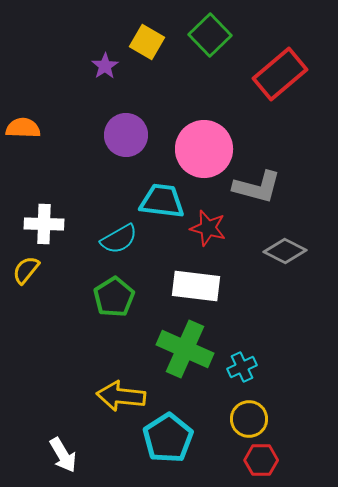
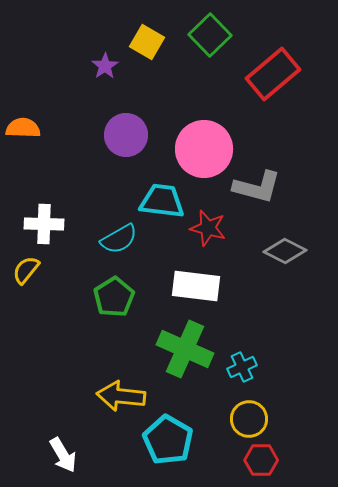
red rectangle: moved 7 px left
cyan pentagon: moved 2 px down; rotated 9 degrees counterclockwise
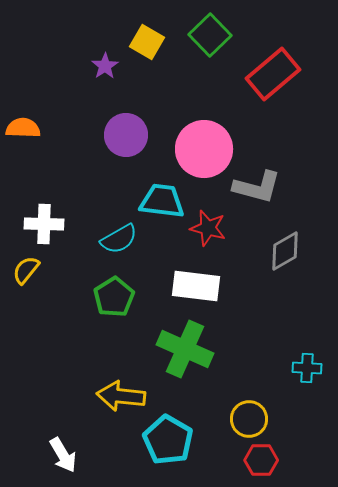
gray diamond: rotated 57 degrees counterclockwise
cyan cross: moved 65 px right, 1 px down; rotated 28 degrees clockwise
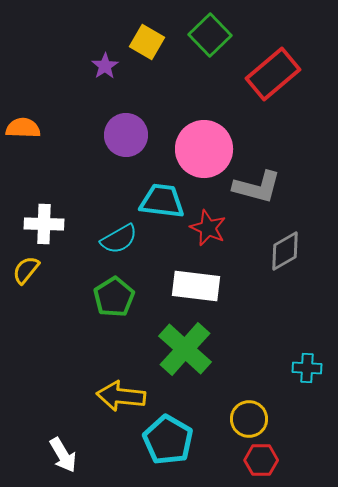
red star: rotated 9 degrees clockwise
green cross: rotated 18 degrees clockwise
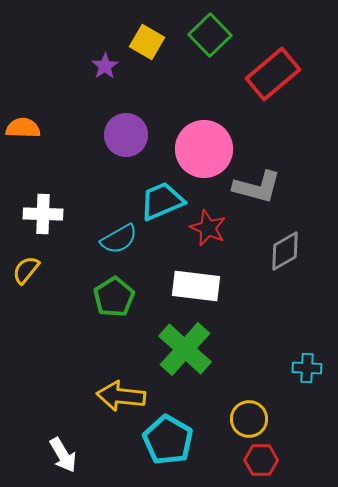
cyan trapezoid: rotated 30 degrees counterclockwise
white cross: moved 1 px left, 10 px up
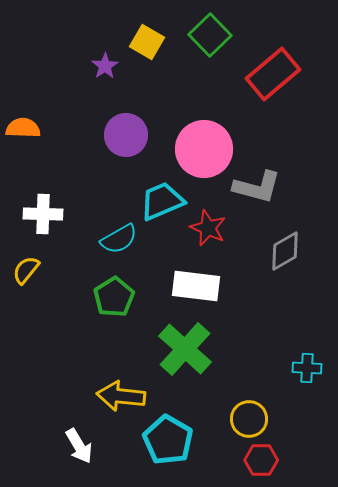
white arrow: moved 16 px right, 9 px up
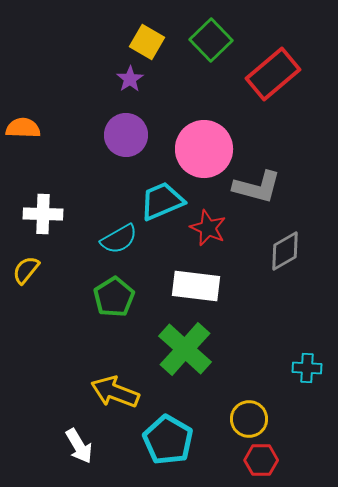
green square: moved 1 px right, 5 px down
purple star: moved 25 px right, 13 px down
yellow arrow: moved 6 px left, 4 px up; rotated 15 degrees clockwise
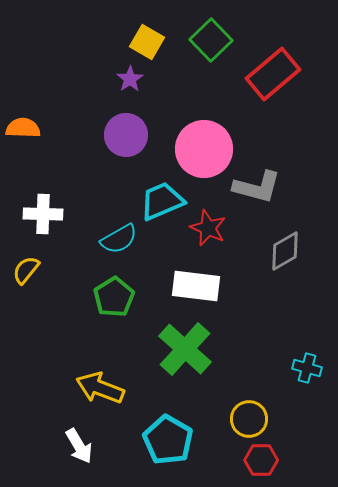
cyan cross: rotated 12 degrees clockwise
yellow arrow: moved 15 px left, 4 px up
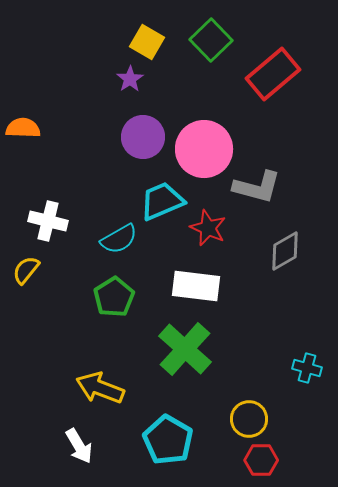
purple circle: moved 17 px right, 2 px down
white cross: moved 5 px right, 7 px down; rotated 12 degrees clockwise
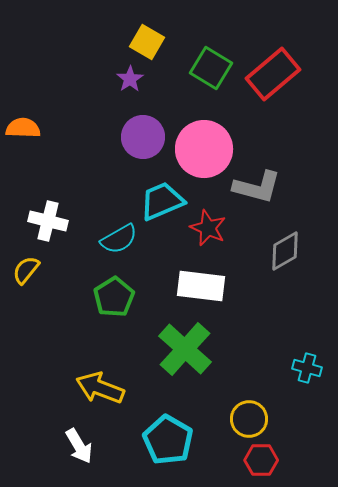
green square: moved 28 px down; rotated 15 degrees counterclockwise
white rectangle: moved 5 px right
